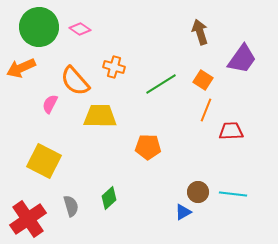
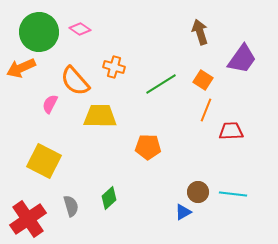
green circle: moved 5 px down
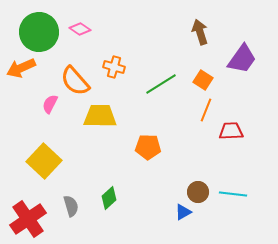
yellow square: rotated 16 degrees clockwise
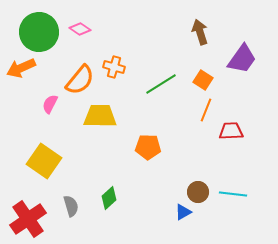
orange semicircle: moved 5 px right, 1 px up; rotated 100 degrees counterclockwise
yellow square: rotated 8 degrees counterclockwise
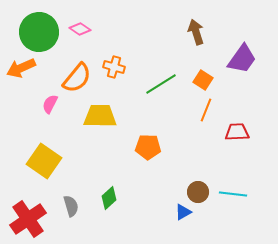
brown arrow: moved 4 px left
orange semicircle: moved 3 px left, 2 px up
red trapezoid: moved 6 px right, 1 px down
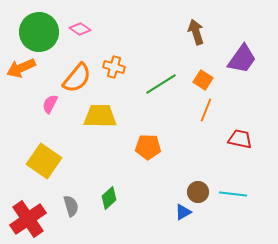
red trapezoid: moved 3 px right, 7 px down; rotated 15 degrees clockwise
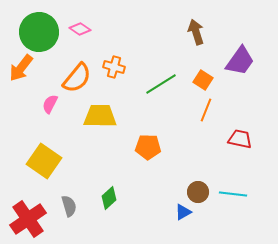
purple trapezoid: moved 2 px left, 2 px down
orange arrow: rotated 28 degrees counterclockwise
gray semicircle: moved 2 px left
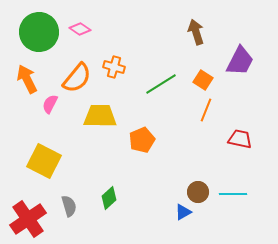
purple trapezoid: rotated 8 degrees counterclockwise
orange arrow: moved 6 px right, 11 px down; rotated 116 degrees clockwise
orange pentagon: moved 6 px left, 7 px up; rotated 25 degrees counterclockwise
yellow square: rotated 8 degrees counterclockwise
cyan line: rotated 8 degrees counterclockwise
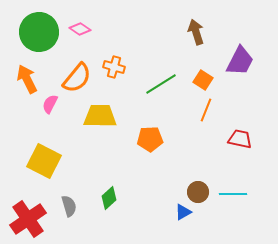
orange pentagon: moved 8 px right, 1 px up; rotated 20 degrees clockwise
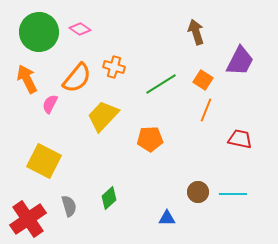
yellow trapezoid: moved 3 px right; rotated 48 degrees counterclockwise
blue triangle: moved 16 px left, 6 px down; rotated 30 degrees clockwise
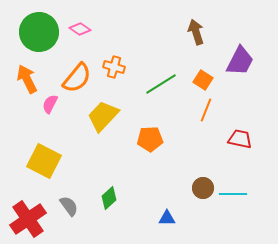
brown circle: moved 5 px right, 4 px up
gray semicircle: rotated 20 degrees counterclockwise
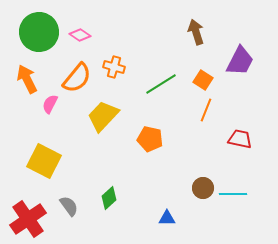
pink diamond: moved 6 px down
orange pentagon: rotated 15 degrees clockwise
